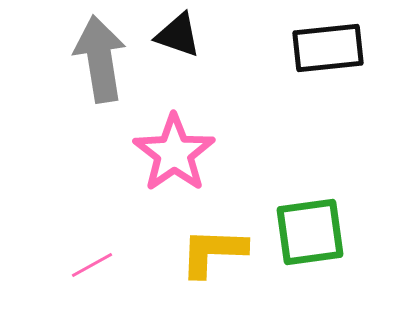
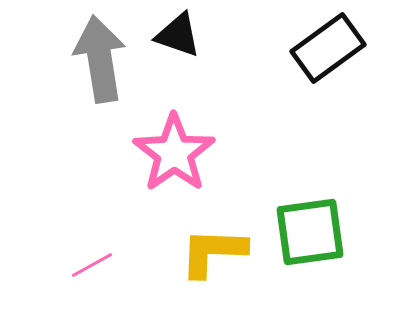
black rectangle: rotated 30 degrees counterclockwise
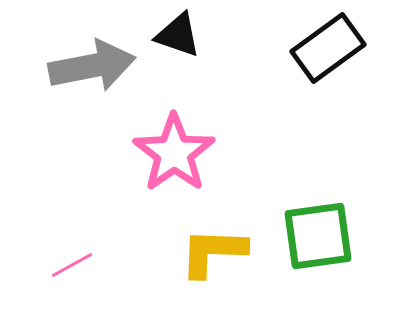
gray arrow: moved 8 px left, 7 px down; rotated 88 degrees clockwise
green square: moved 8 px right, 4 px down
pink line: moved 20 px left
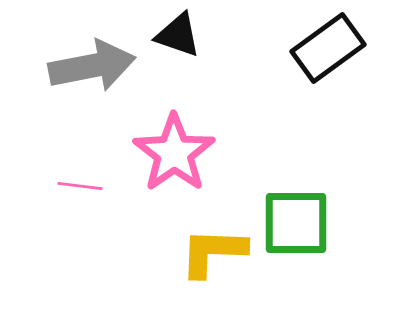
green square: moved 22 px left, 13 px up; rotated 8 degrees clockwise
pink line: moved 8 px right, 79 px up; rotated 36 degrees clockwise
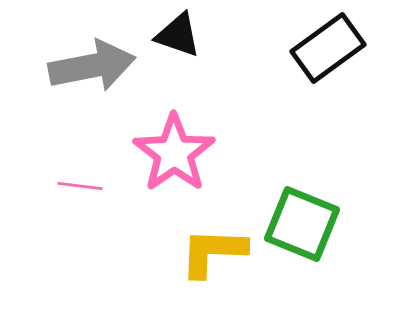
green square: moved 6 px right, 1 px down; rotated 22 degrees clockwise
